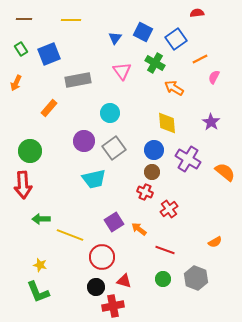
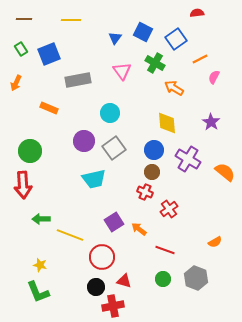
orange rectangle at (49, 108): rotated 72 degrees clockwise
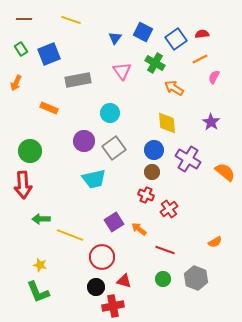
red semicircle at (197, 13): moved 5 px right, 21 px down
yellow line at (71, 20): rotated 18 degrees clockwise
red cross at (145, 192): moved 1 px right, 3 px down
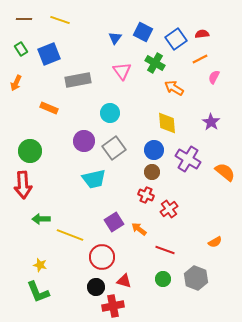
yellow line at (71, 20): moved 11 px left
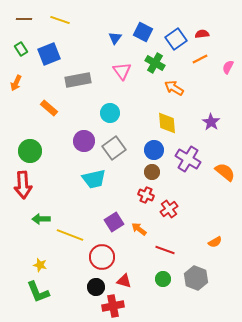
pink semicircle at (214, 77): moved 14 px right, 10 px up
orange rectangle at (49, 108): rotated 18 degrees clockwise
